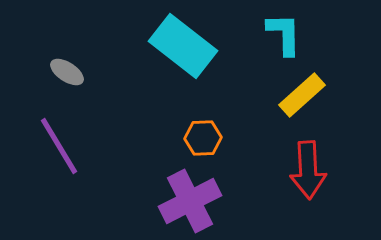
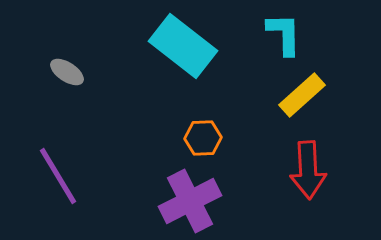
purple line: moved 1 px left, 30 px down
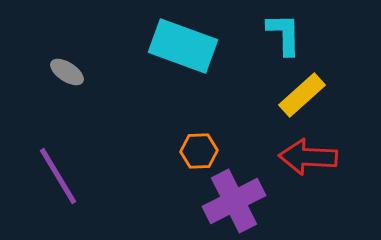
cyan rectangle: rotated 18 degrees counterclockwise
orange hexagon: moved 4 px left, 13 px down
red arrow: moved 13 px up; rotated 96 degrees clockwise
purple cross: moved 44 px right
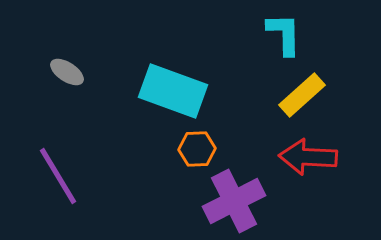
cyan rectangle: moved 10 px left, 45 px down
orange hexagon: moved 2 px left, 2 px up
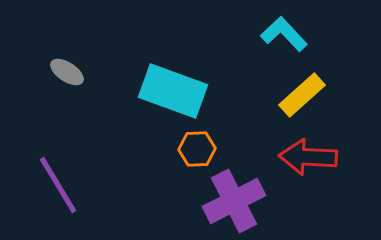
cyan L-shape: rotated 42 degrees counterclockwise
purple line: moved 9 px down
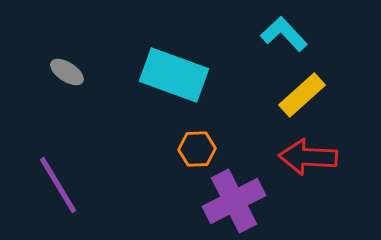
cyan rectangle: moved 1 px right, 16 px up
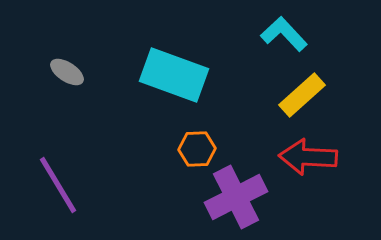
purple cross: moved 2 px right, 4 px up
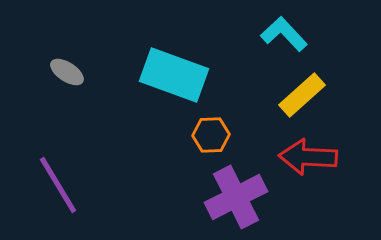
orange hexagon: moved 14 px right, 14 px up
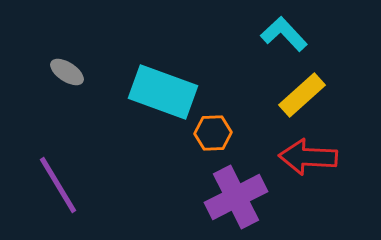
cyan rectangle: moved 11 px left, 17 px down
orange hexagon: moved 2 px right, 2 px up
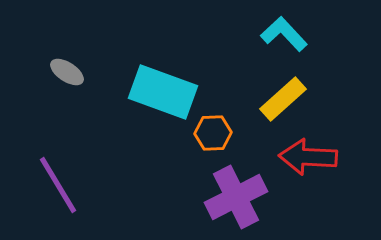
yellow rectangle: moved 19 px left, 4 px down
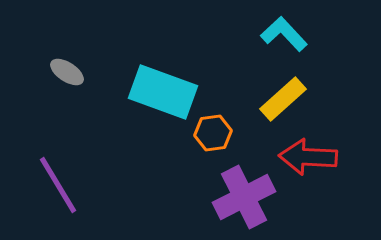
orange hexagon: rotated 6 degrees counterclockwise
purple cross: moved 8 px right
